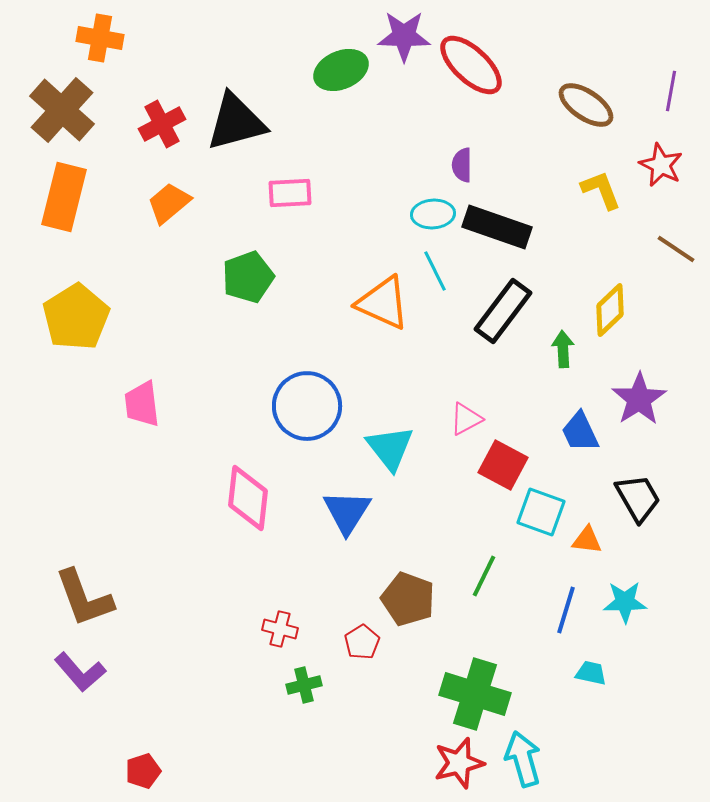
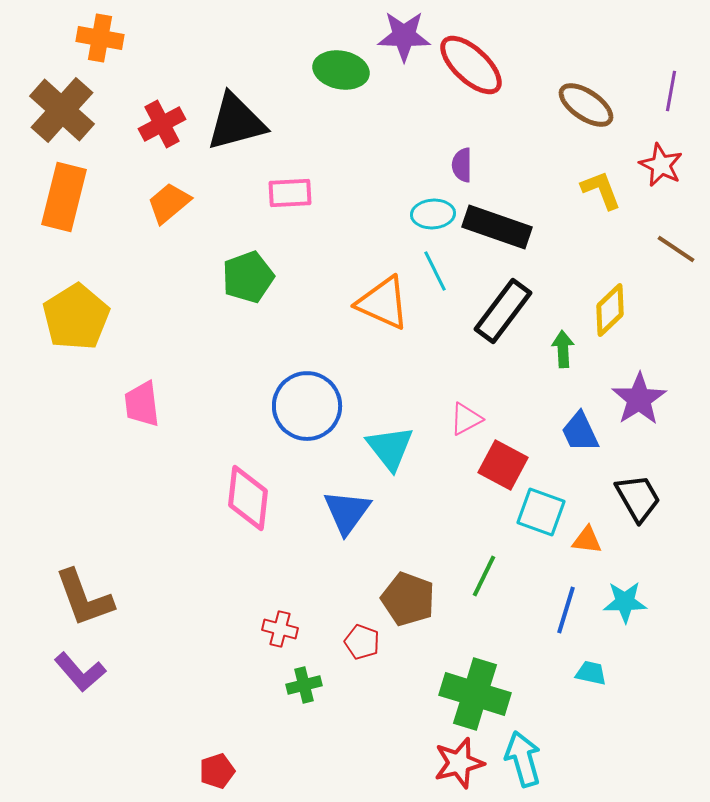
green ellipse at (341, 70): rotated 34 degrees clockwise
blue triangle at (347, 512): rotated 4 degrees clockwise
red pentagon at (362, 642): rotated 20 degrees counterclockwise
red pentagon at (143, 771): moved 74 px right
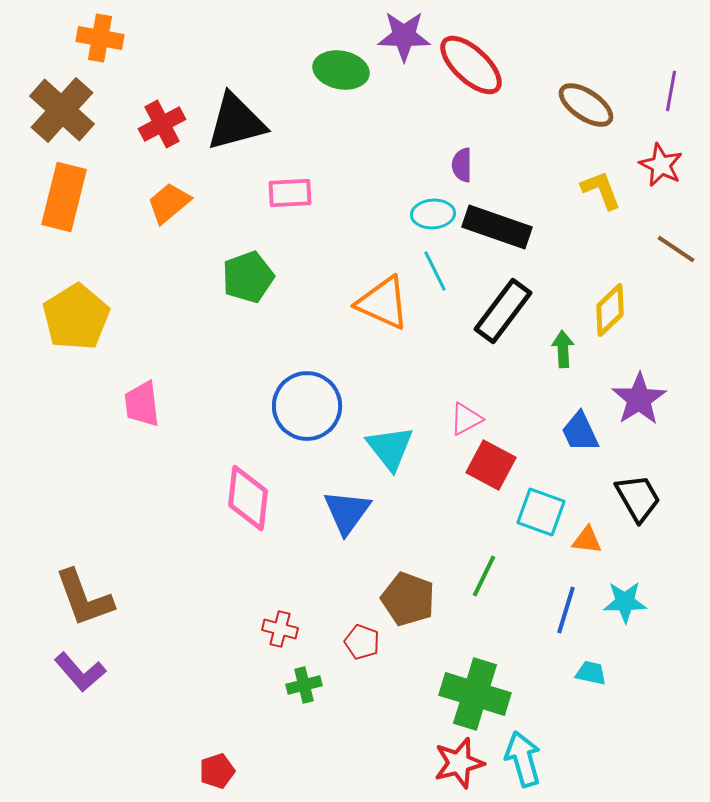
red square at (503, 465): moved 12 px left
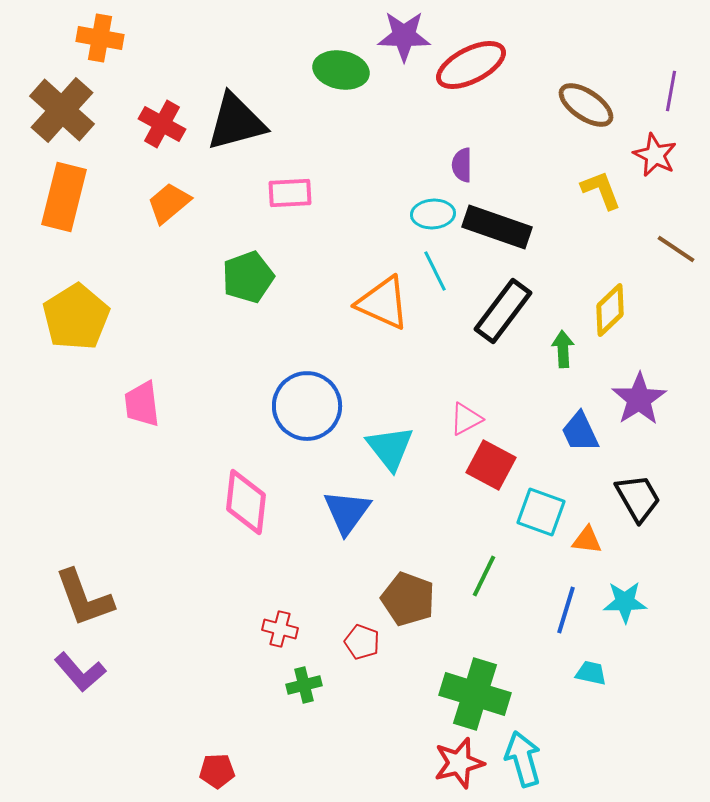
red ellipse at (471, 65): rotated 70 degrees counterclockwise
red cross at (162, 124): rotated 33 degrees counterclockwise
red star at (661, 165): moved 6 px left, 10 px up
pink diamond at (248, 498): moved 2 px left, 4 px down
red pentagon at (217, 771): rotated 16 degrees clockwise
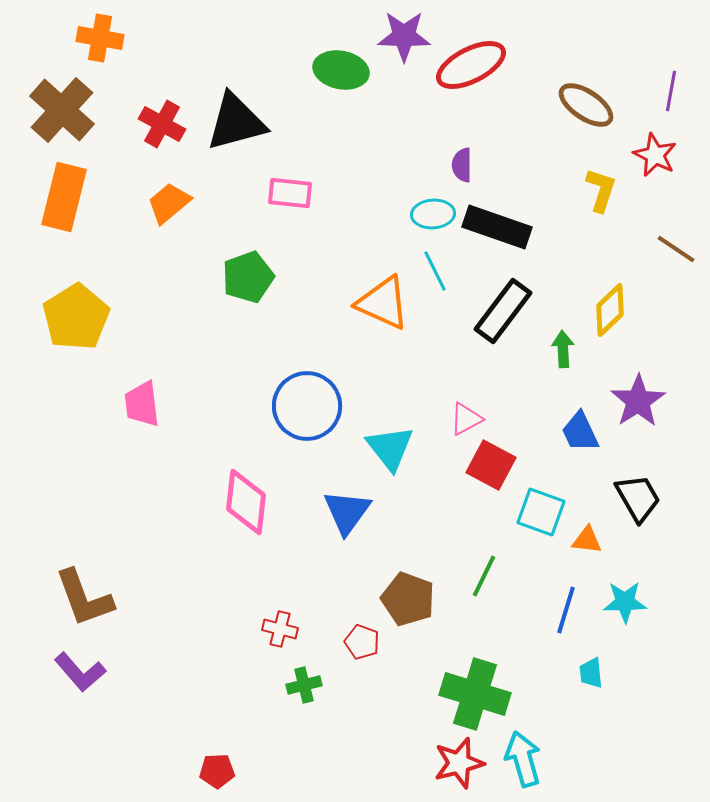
yellow L-shape at (601, 190): rotated 39 degrees clockwise
pink rectangle at (290, 193): rotated 9 degrees clockwise
purple star at (639, 399): moved 1 px left, 2 px down
cyan trapezoid at (591, 673): rotated 108 degrees counterclockwise
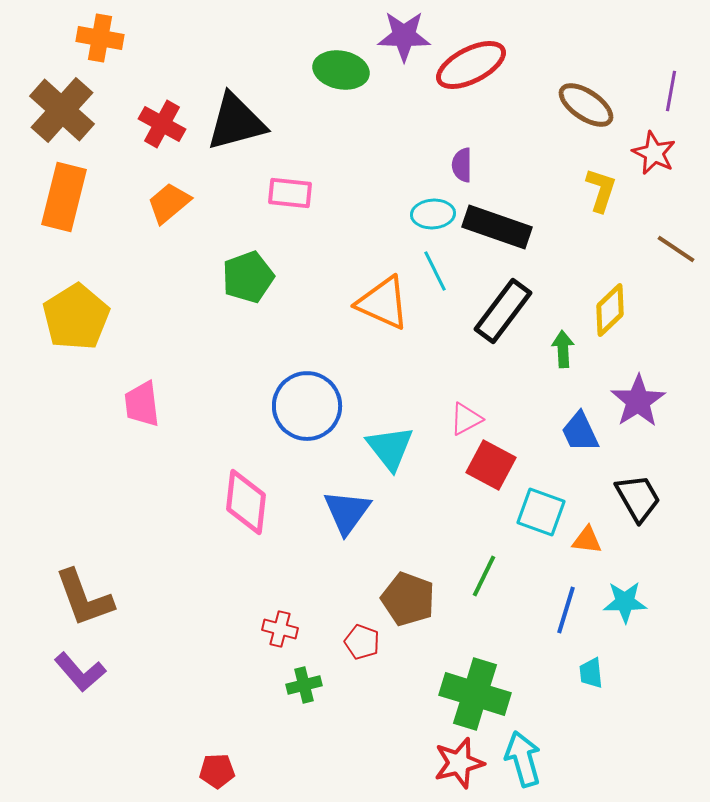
red star at (655, 155): moved 1 px left, 2 px up
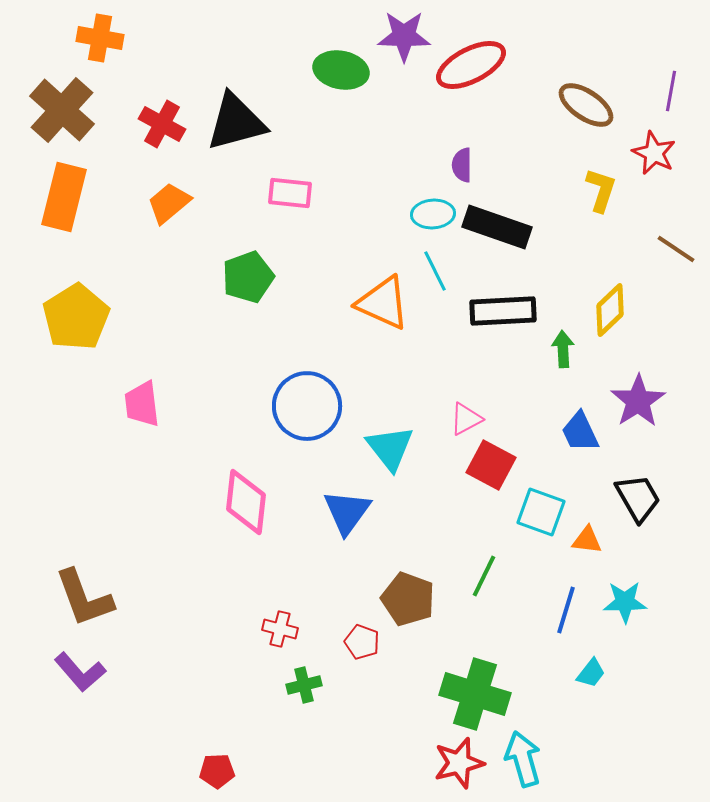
black rectangle at (503, 311): rotated 50 degrees clockwise
cyan trapezoid at (591, 673): rotated 136 degrees counterclockwise
